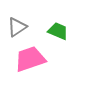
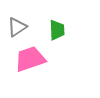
green trapezoid: moved 1 px left, 1 px up; rotated 65 degrees clockwise
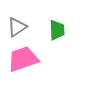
pink trapezoid: moved 7 px left
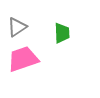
green trapezoid: moved 5 px right, 3 px down
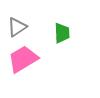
pink trapezoid: rotated 12 degrees counterclockwise
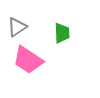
pink trapezoid: moved 5 px right, 1 px down; rotated 116 degrees counterclockwise
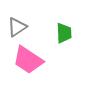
green trapezoid: moved 2 px right
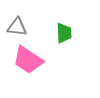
gray triangle: rotated 40 degrees clockwise
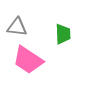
green trapezoid: moved 1 px left, 1 px down
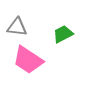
green trapezoid: rotated 115 degrees counterclockwise
